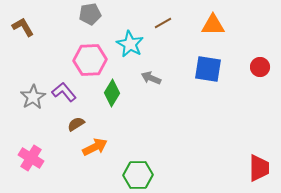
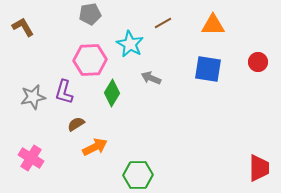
red circle: moved 2 px left, 5 px up
purple L-shape: rotated 125 degrees counterclockwise
gray star: rotated 20 degrees clockwise
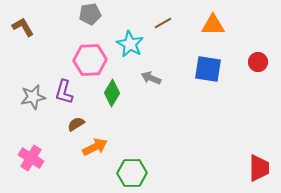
green hexagon: moved 6 px left, 2 px up
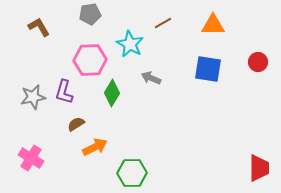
brown L-shape: moved 16 px right
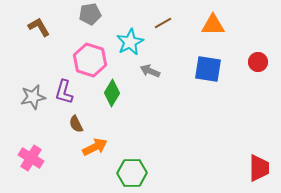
cyan star: moved 2 px up; rotated 16 degrees clockwise
pink hexagon: rotated 20 degrees clockwise
gray arrow: moved 1 px left, 7 px up
brown semicircle: rotated 84 degrees counterclockwise
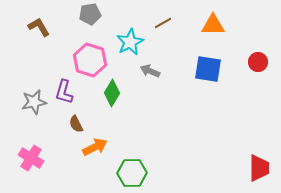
gray star: moved 1 px right, 5 px down
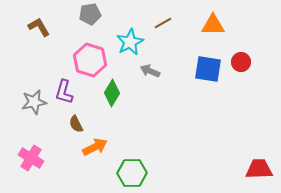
red circle: moved 17 px left
red trapezoid: moved 1 px down; rotated 92 degrees counterclockwise
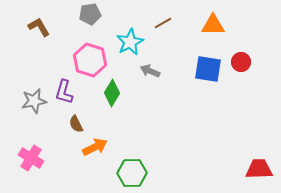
gray star: moved 1 px up
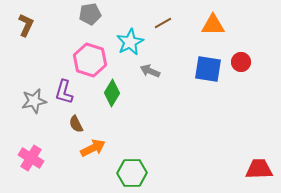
brown L-shape: moved 13 px left, 2 px up; rotated 55 degrees clockwise
orange arrow: moved 2 px left, 1 px down
